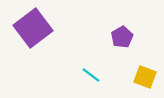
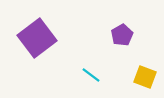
purple square: moved 4 px right, 10 px down
purple pentagon: moved 2 px up
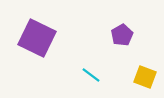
purple square: rotated 27 degrees counterclockwise
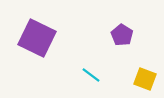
purple pentagon: rotated 10 degrees counterclockwise
yellow square: moved 2 px down
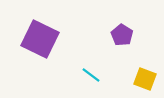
purple square: moved 3 px right, 1 px down
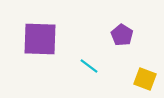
purple square: rotated 24 degrees counterclockwise
cyan line: moved 2 px left, 9 px up
